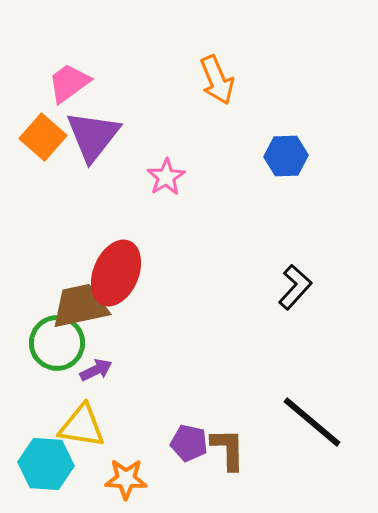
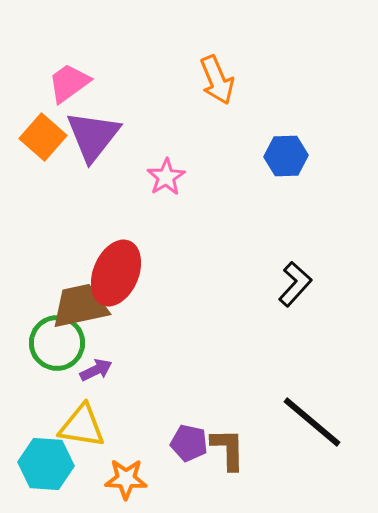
black L-shape: moved 3 px up
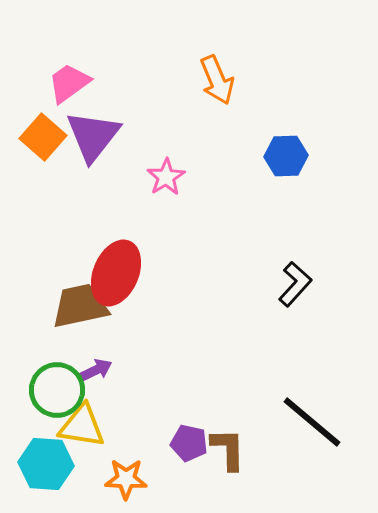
green circle: moved 47 px down
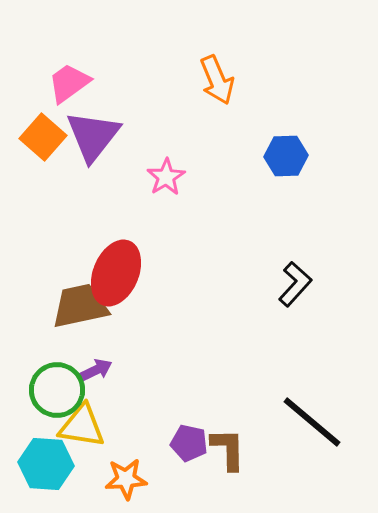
orange star: rotated 6 degrees counterclockwise
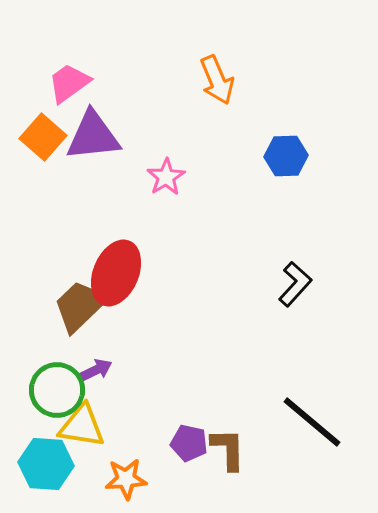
purple triangle: rotated 46 degrees clockwise
brown trapezoid: rotated 32 degrees counterclockwise
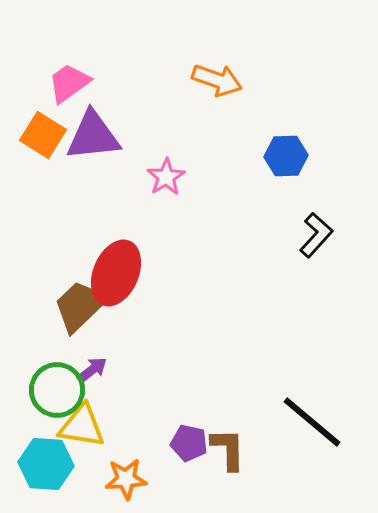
orange arrow: rotated 48 degrees counterclockwise
orange square: moved 2 px up; rotated 9 degrees counterclockwise
black L-shape: moved 21 px right, 49 px up
purple arrow: moved 4 px left; rotated 12 degrees counterclockwise
